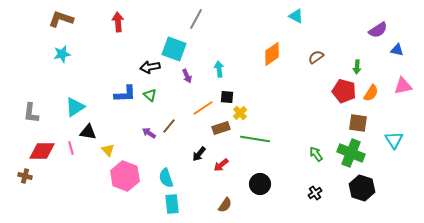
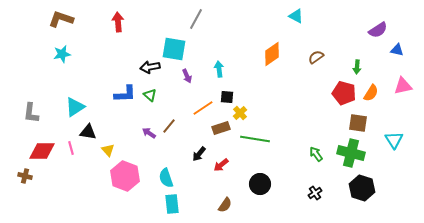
cyan square at (174, 49): rotated 10 degrees counterclockwise
red pentagon at (344, 91): moved 2 px down
green cross at (351, 153): rotated 8 degrees counterclockwise
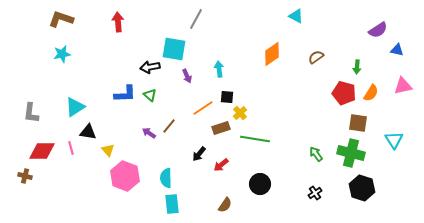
cyan semicircle at (166, 178): rotated 18 degrees clockwise
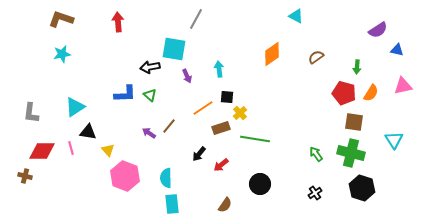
brown square at (358, 123): moved 4 px left, 1 px up
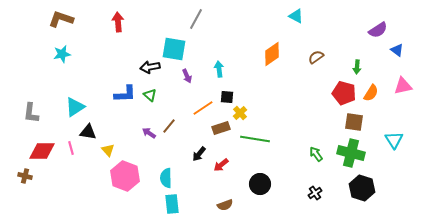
blue triangle at (397, 50): rotated 24 degrees clockwise
brown semicircle at (225, 205): rotated 35 degrees clockwise
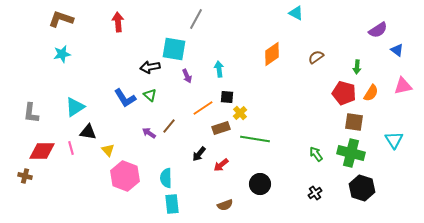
cyan triangle at (296, 16): moved 3 px up
blue L-shape at (125, 94): moved 4 px down; rotated 60 degrees clockwise
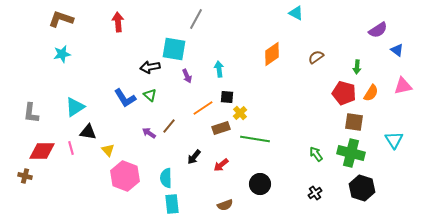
black arrow at (199, 154): moved 5 px left, 3 px down
